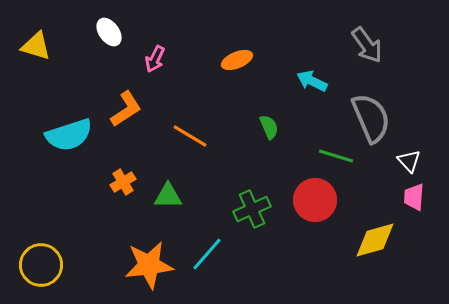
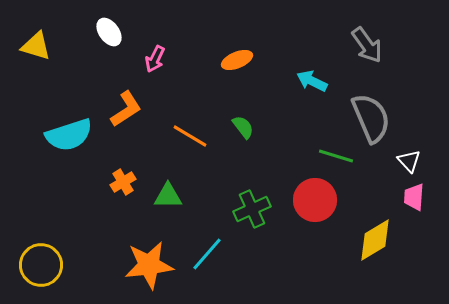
green semicircle: moved 26 px left; rotated 15 degrees counterclockwise
yellow diamond: rotated 15 degrees counterclockwise
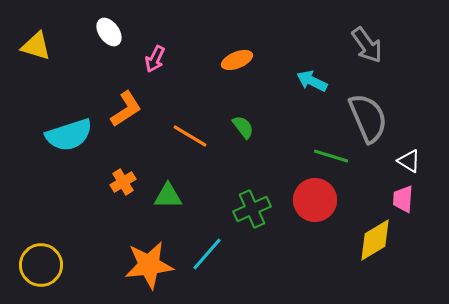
gray semicircle: moved 3 px left
green line: moved 5 px left
white triangle: rotated 15 degrees counterclockwise
pink trapezoid: moved 11 px left, 2 px down
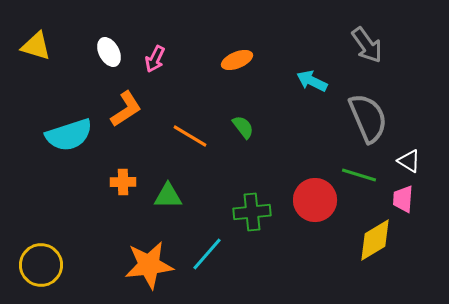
white ellipse: moved 20 px down; rotated 8 degrees clockwise
green line: moved 28 px right, 19 px down
orange cross: rotated 30 degrees clockwise
green cross: moved 3 px down; rotated 18 degrees clockwise
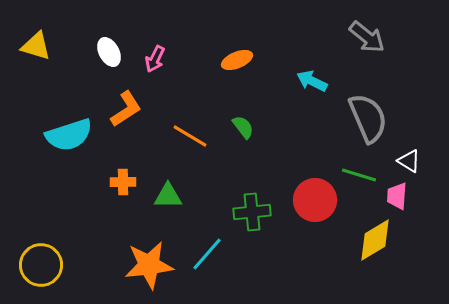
gray arrow: moved 8 px up; rotated 15 degrees counterclockwise
pink trapezoid: moved 6 px left, 3 px up
